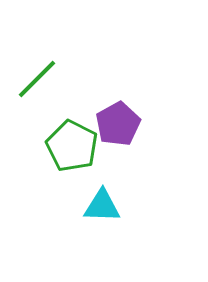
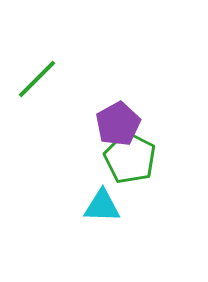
green pentagon: moved 58 px right, 12 px down
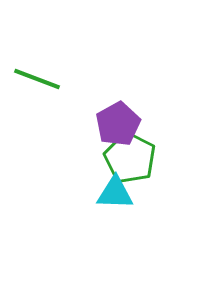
green line: rotated 66 degrees clockwise
cyan triangle: moved 13 px right, 13 px up
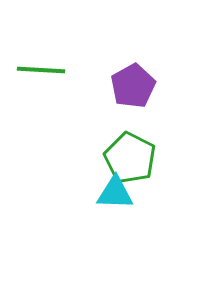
green line: moved 4 px right, 9 px up; rotated 18 degrees counterclockwise
purple pentagon: moved 15 px right, 38 px up
